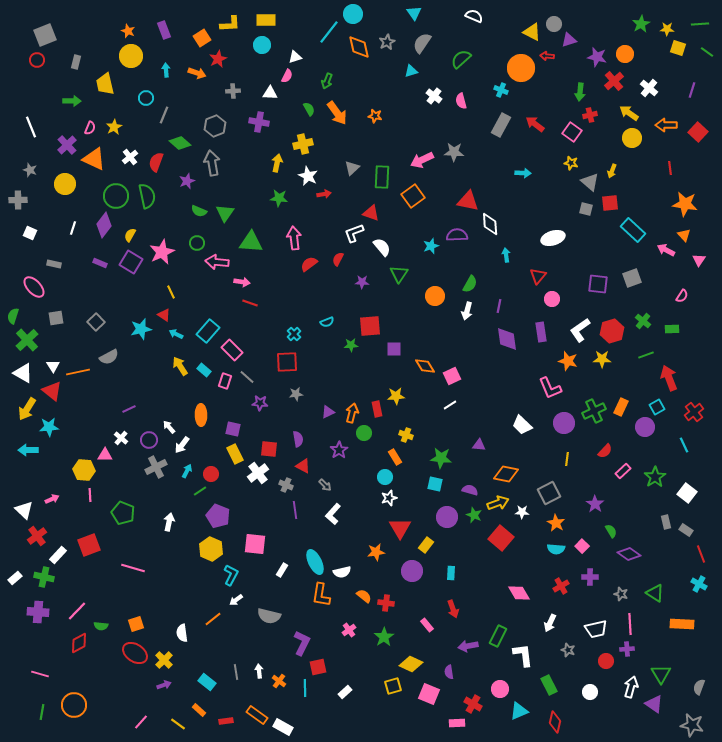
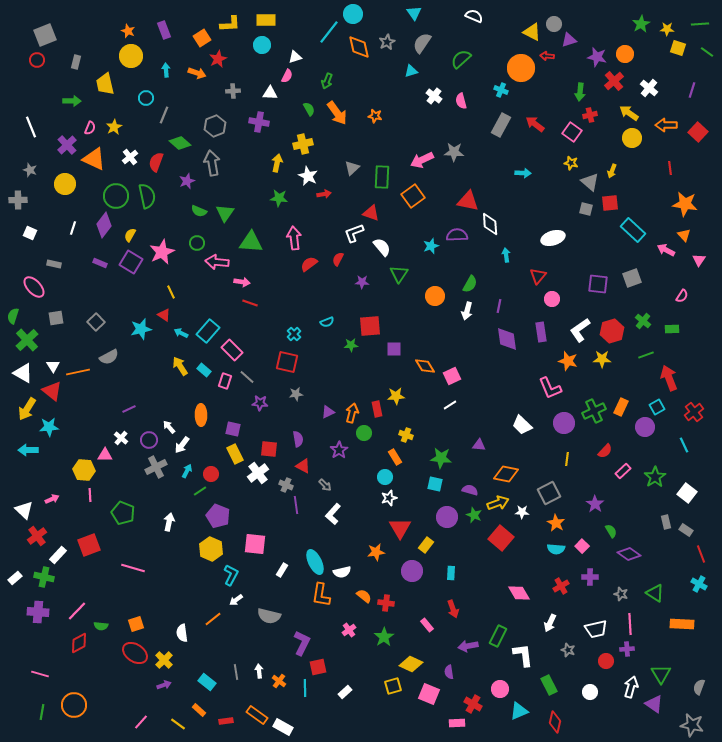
cyan arrow at (176, 334): moved 5 px right, 1 px up
red square at (287, 362): rotated 15 degrees clockwise
purple line at (295, 510): moved 1 px right, 5 px up
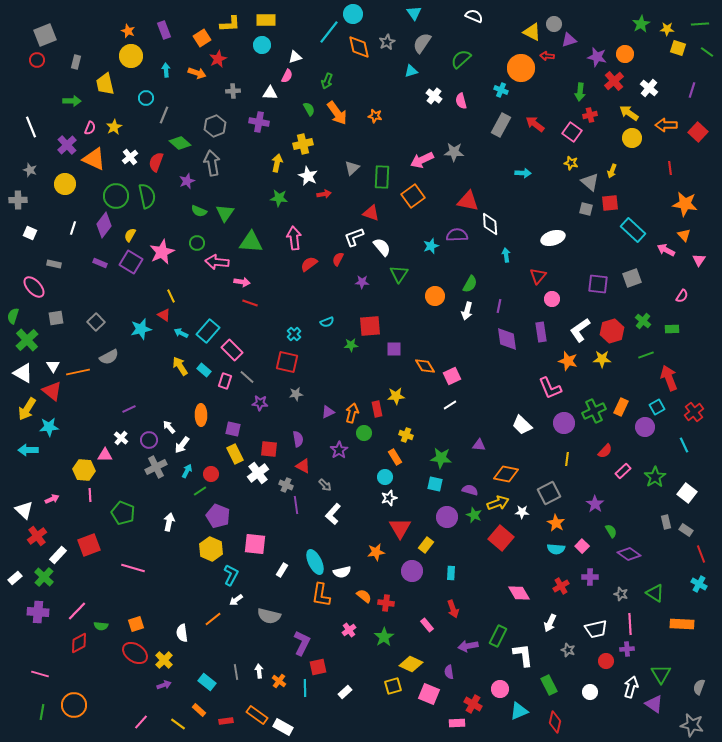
white L-shape at (354, 233): moved 4 px down
yellow line at (171, 292): moved 4 px down
green cross at (44, 577): rotated 30 degrees clockwise
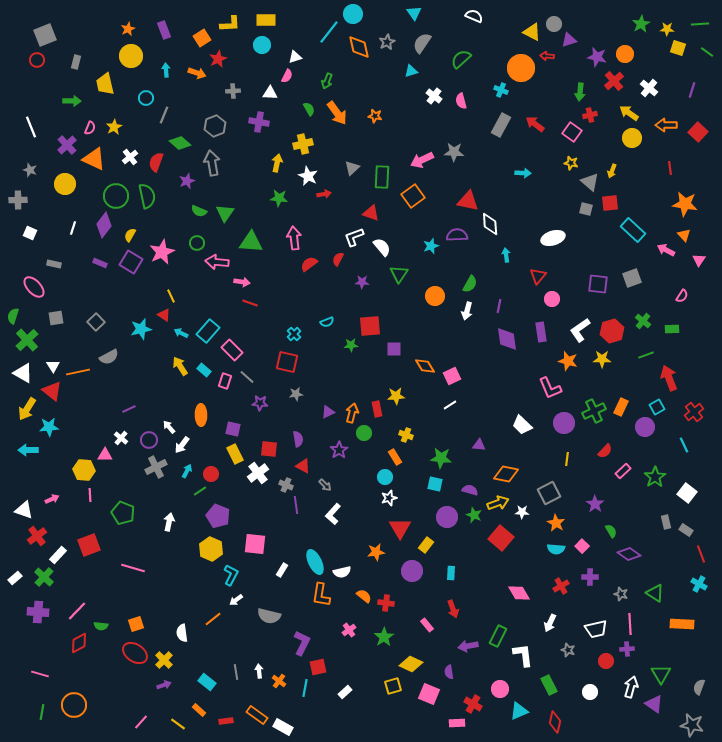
orange star at (128, 31): moved 2 px up; rotated 24 degrees clockwise
white triangle at (24, 510): rotated 24 degrees counterclockwise
cyan line at (305, 688): rotated 12 degrees clockwise
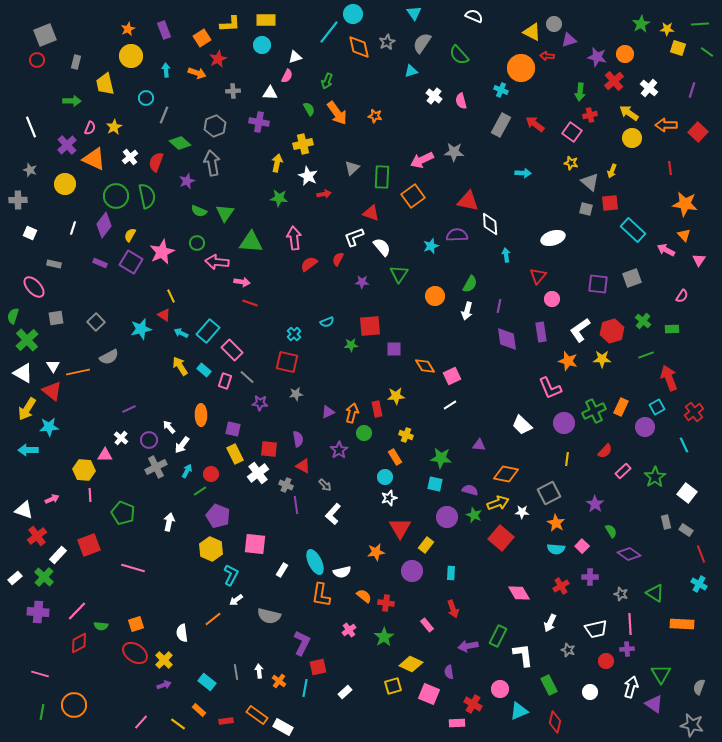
green semicircle at (461, 59): moved 2 px left, 4 px up; rotated 90 degrees counterclockwise
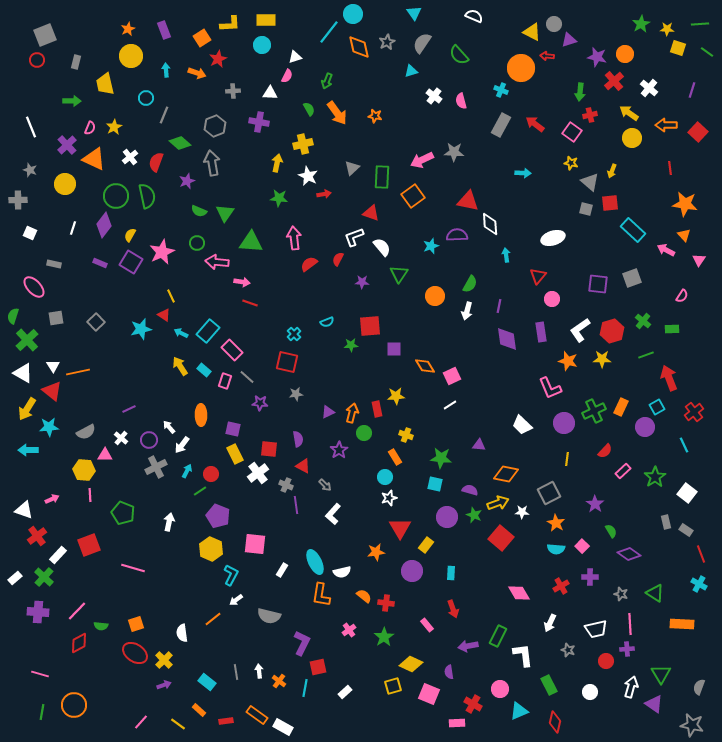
gray semicircle at (109, 357): moved 23 px left, 75 px down
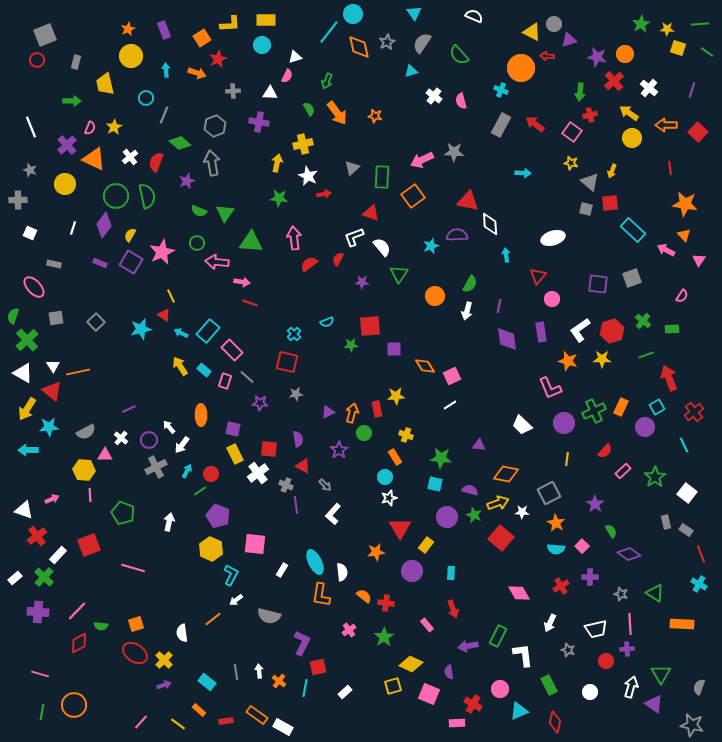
white semicircle at (342, 572): rotated 84 degrees counterclockwise
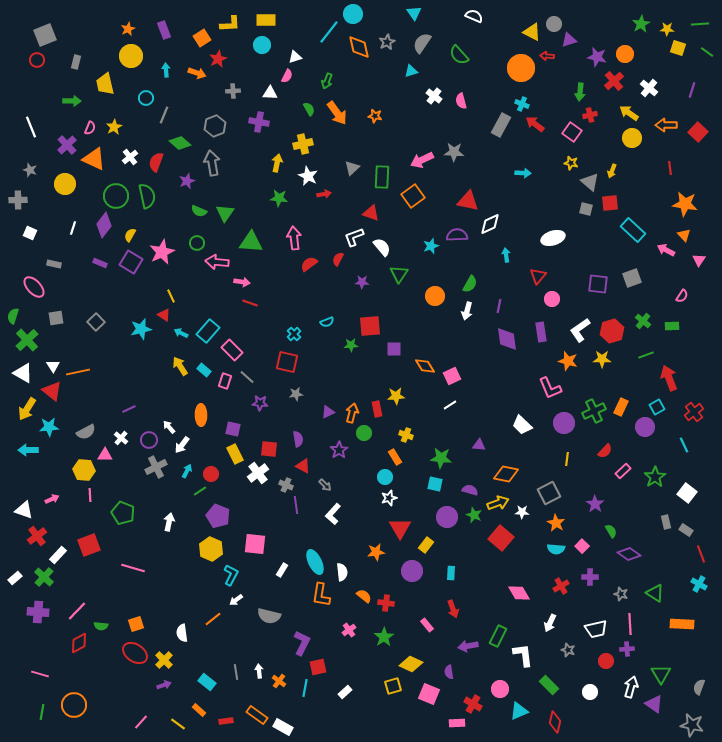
cyan cross at (501, 90): moved 21 px right, 14 px down
white diamond at (490, 224): rotated 70 degrees clockwise
green rectangle at (672, 329): moved 3 px up
green rectangle at (549, 685): rotated 18 degrees counterclockwise
